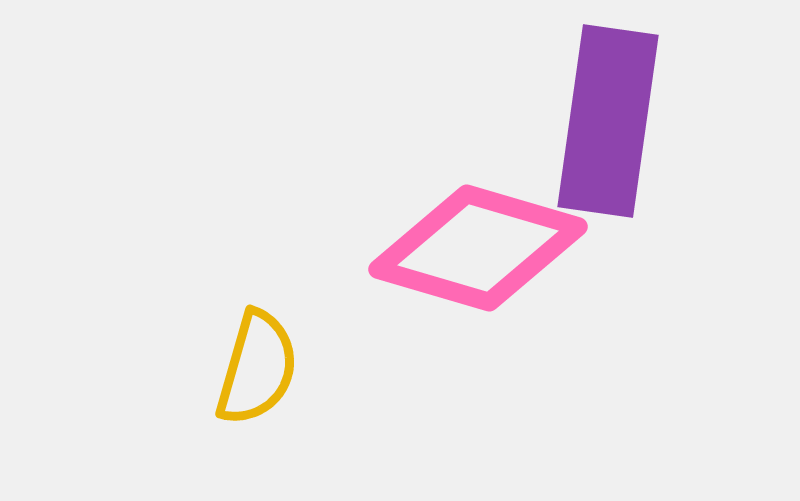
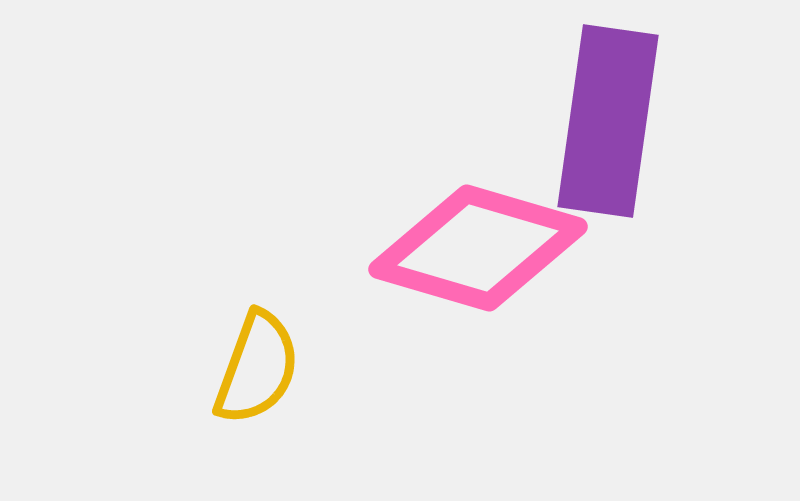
yellow semicircle: rotated 4 degrees clockwise
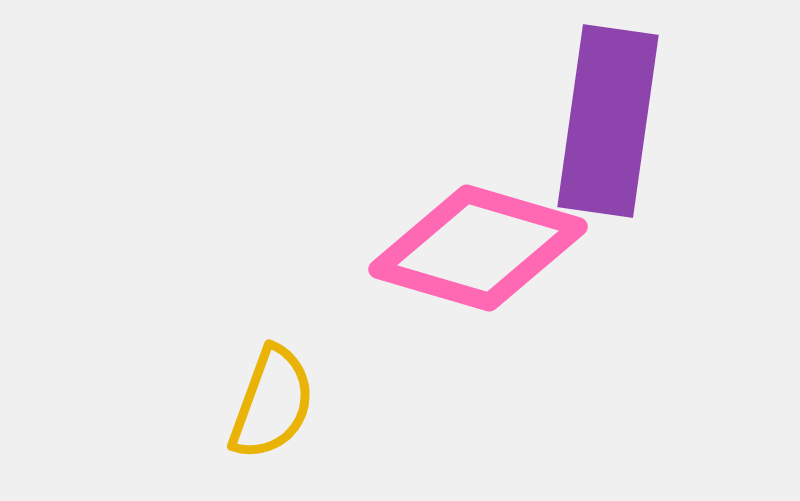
yellow semicircle: moved 15 px right, 35 px down
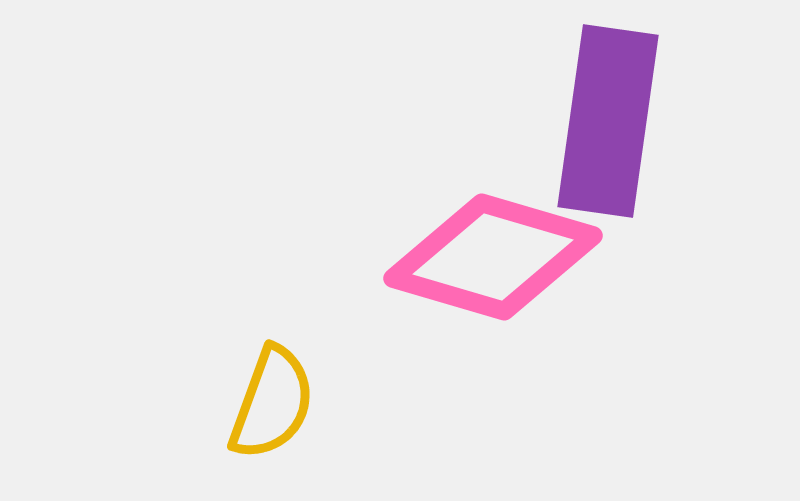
pink diamond: moved 15 px right, 9 px down
